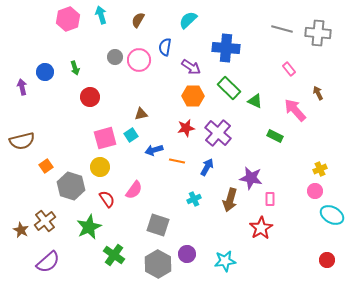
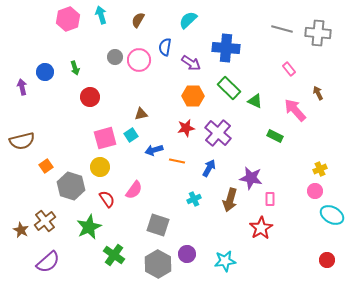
purple arrow at (191, 67): moved 4 px up
blue arrow at (207, 167): moved 2 px right, 1 px down
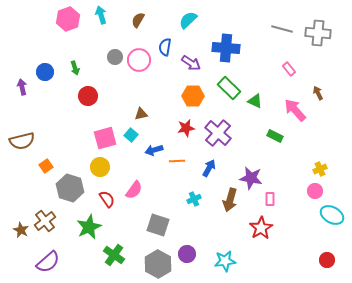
red circle at (90, 97): moved 2 px left, 1 px up
cyan square at (131, 135): rotated 16 degrees counterclockwise
orange line at (177, 161): rotated 14 degrees counterclockwise
gray hexagon at (71, 186): moved 1 px left, 2 px down
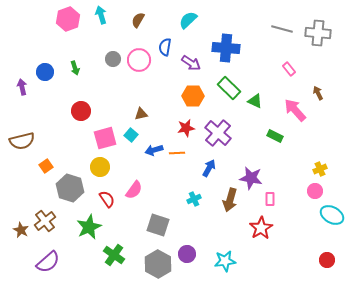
gray circle at (115, 57): moved 2 px left, 2 px down
red circle at (88, 96): moved 7 px left, 15 px down
orange line at (177, 161): moved 8 px up
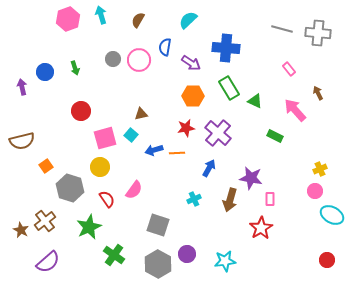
green rectangle at (229, 88): rotated 15 degrees clockwise
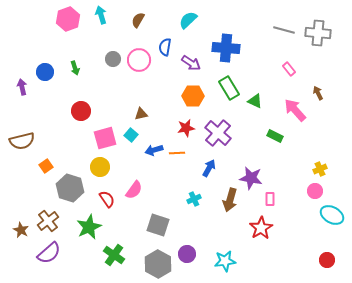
gray line at (282, 29): moved 2 px right, 1 px down
brown cross at (45, 221): moved 3 px right
purple semicircle at (48, 262): moved 1 px right, 9 px up
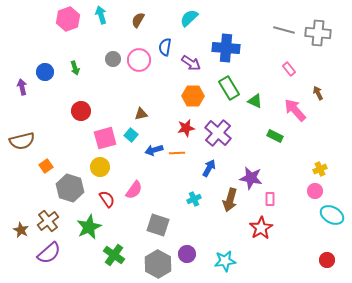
cyan semicircle at (188, 20): moved 1 px right, 2 px up
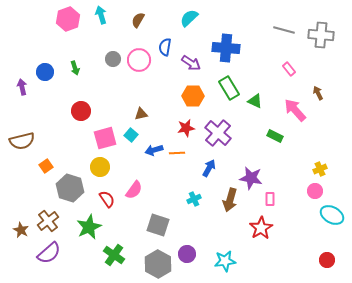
gray cross at (318, 33): moved 3 px right, 2 px down
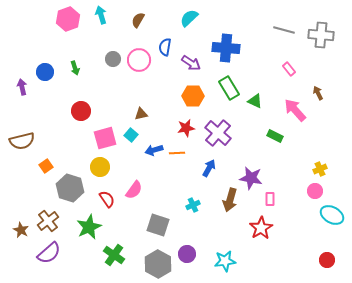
cyan cross at (194, 199): moved 1 px left, 6 px down
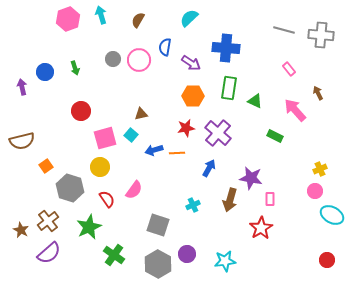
green rectangle at (229, 88): rotated 40 degrees clockwise
